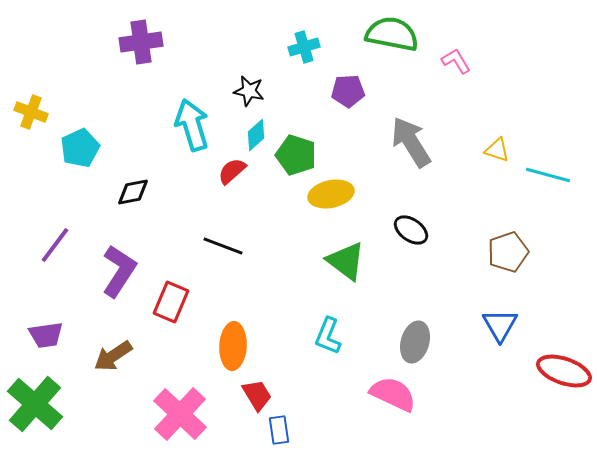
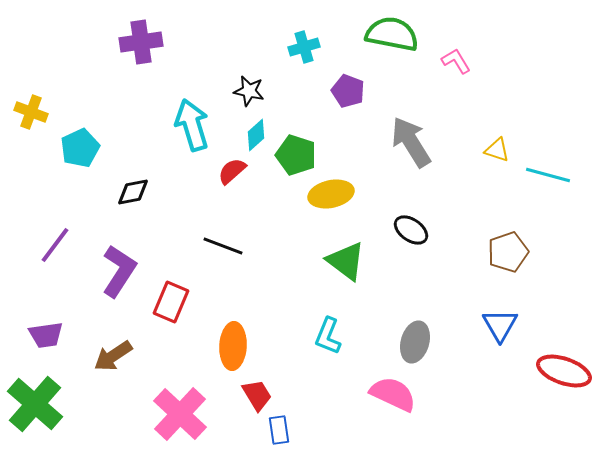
purple pentagon: rotated 24 degrees clockwise
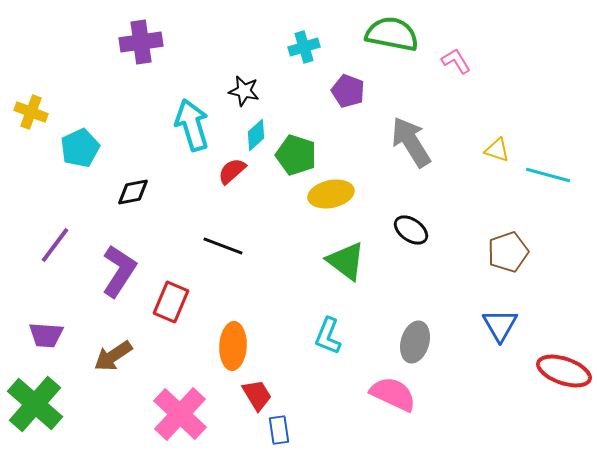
black star: moved 5 px left
purple trapezoid: rotated 12 degrees clockwise
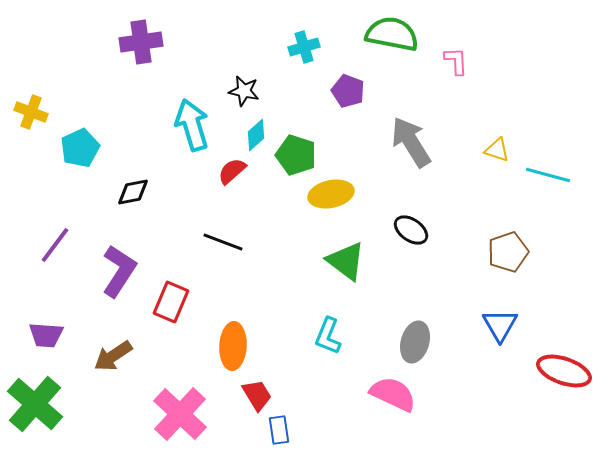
pink L-shape: rotated 28 degrees clockwise
black line: moved 4 px up
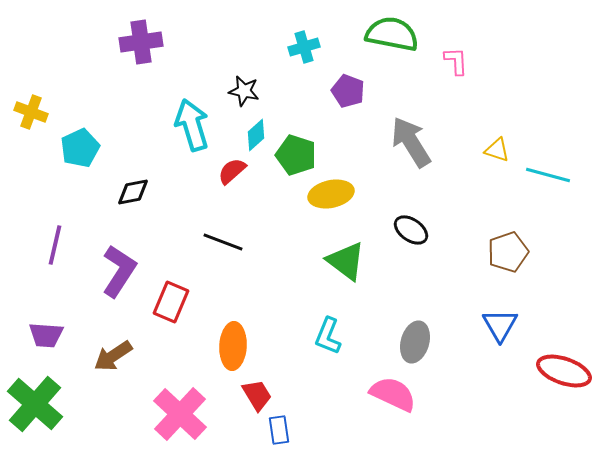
purple line: rotated 24 degrees counterclockwise
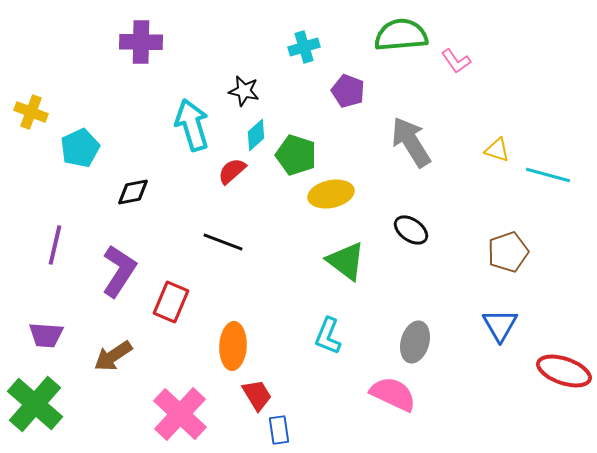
green semicircle: moved 9 px right, 1 px down; rotated 16 degrees counterclockwise
purple cross: rotated 9 degrees clockwise
pink L-shape: rotated 148 degrees clockwise
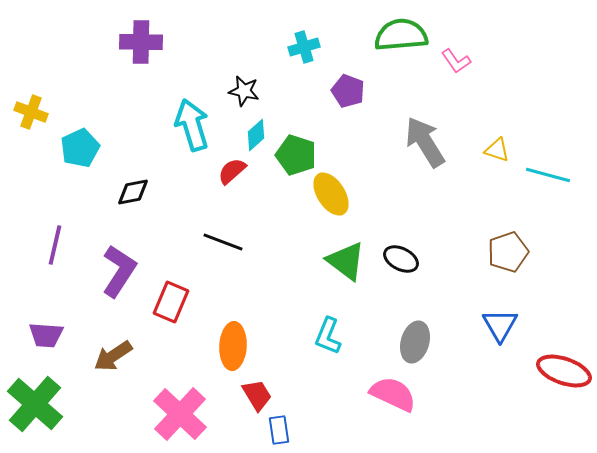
gray arrow: moved 14 px right
yellow ellipse: rotated 69 degrees clockwise
black ellipse: moved 10 px left, 29 px down; rotated 8 degrees counterclockwise
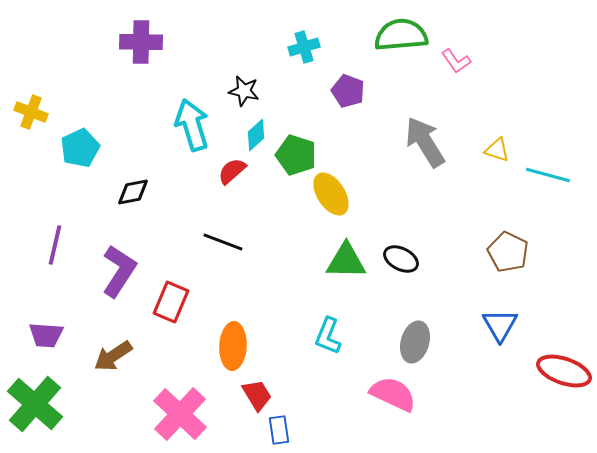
brown pentagon: rotated 27 degrees counterclockwise
green triangle: rotated 36 degrees counterclockwise
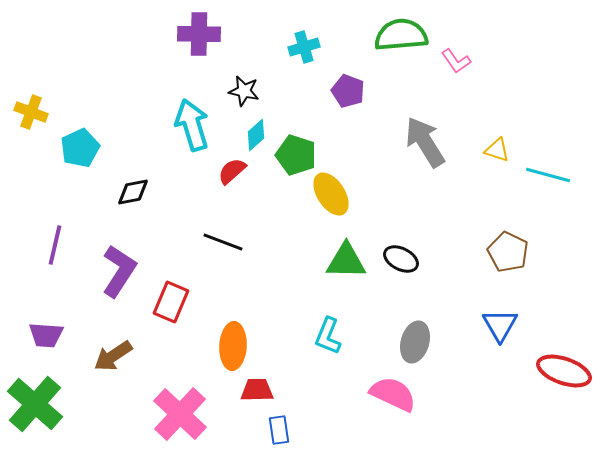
purple cross: moved 58 px right, 8 px up
red trapezoid: moved 5 px up; rotated 60 degrees counterclockwise
